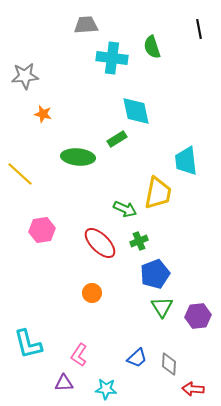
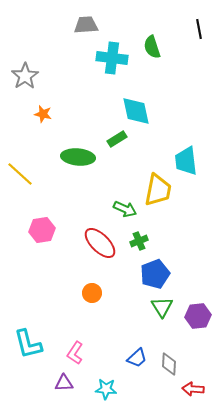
gray star: rotated 28 degrees counterclockwise
yellow trapezoid: moved 3 px up
pink L-shape: moved 4 px left, 2 px up
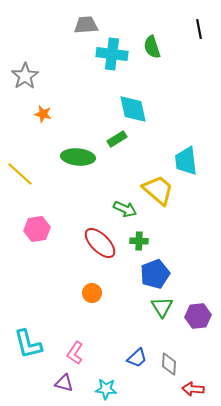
cyan cross: moved 4 px up
cyan diamond: moved 3 px left, 2 px up
yellow trapezoid: rotated 60 degrees counterclockwise
pink hexagon: moved 5 px left, 1 px up
green cross: rotated 24 degrees clockwise
purple triangle: rotated 18 degrees clockwise
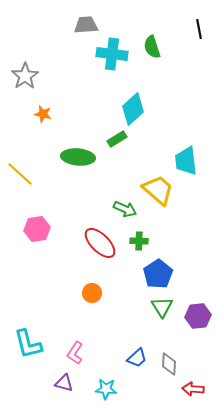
cyan diamond: rotated 60 degrees clockwise
blue pentagon: moved 3 px right; rotated 12 degrees counterclockwise
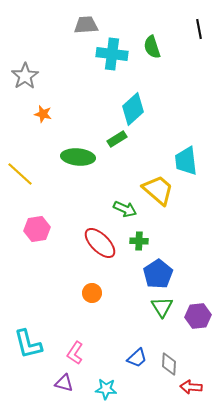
red arrow: moved 2 px left, 2 px up
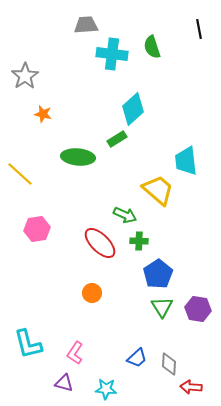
green arrow: moved 6 px down
purple hexagon: moved 7 px up; rotated 15 degrees clockwise
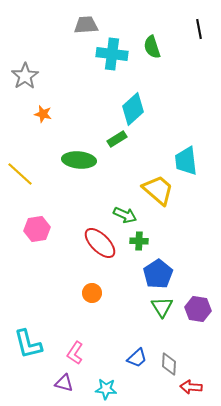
green ellipse: moved 1 px right, 3 px down
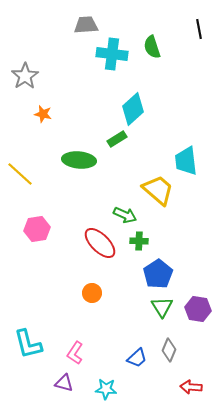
gray diamond: moved 14 px up; rotated 20 degrees clockwise
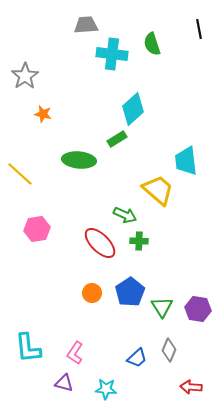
green semicircle: moved 3 px up
blue pentagon: moved 28 px left, 18 px down
cyan L-shape: moved 4 px down; rotated 8 degrees clockwise
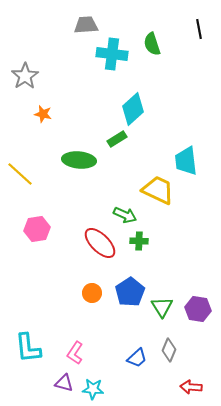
yellow trapezoid: rotated 16 degrees counterclockwise
cyan star: moved 13 px left
